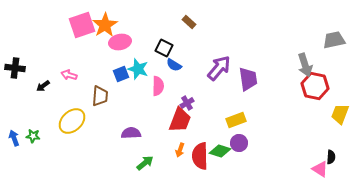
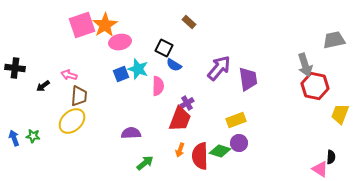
brown trapezoid: moved 21 px left
red trapezoid: moved 1 px up
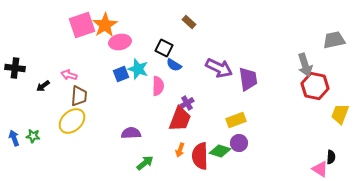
purple arrow: rotated 76 degrees clockwise
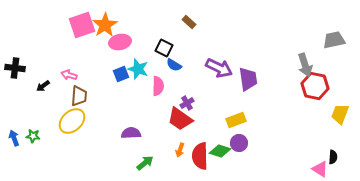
red trapezoid: rotated 104 degrees clockwise
black semicircle: moved 2 px right
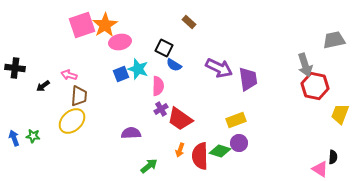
purple cross: moved 26 px left, 6 px down
green arrow: moved 4 px right, 3 px down
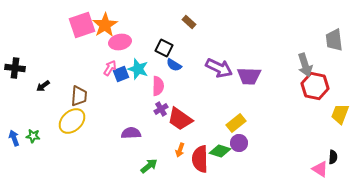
gray trapezoid: rotated 85 degrees counterclockwise
pink arrow: moved 41 px right, 7 px up; rotated 105 degrees clockwise
purple trapezoid: moved 1 px right, 3 px up; rotated 100 degrees clockwise
yellow rectangle: moved 3 px down; rotated 18 degrees counterclockwise
red semicircle: moved 3 px down
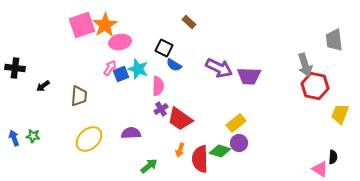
yellow ellipse: moved 17 px right, 18 px down
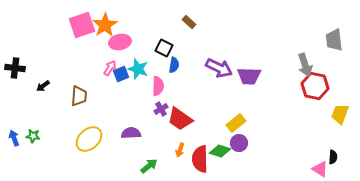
blue semicircle: rotated 112 degrees counterclockwise
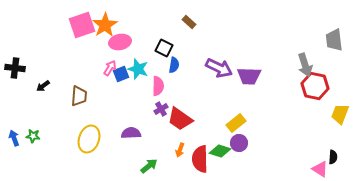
yellow ellipse: rotated 28 degrees counterclockwise
